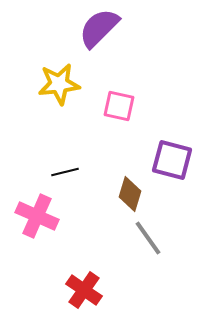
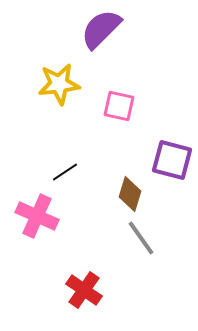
purple semicircle: moved 2 px right, 1 px down
black line: rotated 20 degrees counterclockwise
gray line: moved 7 px left
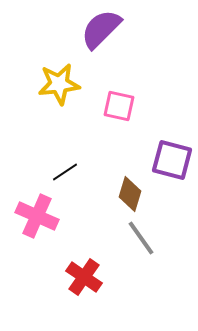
red cross: moved 13 px up
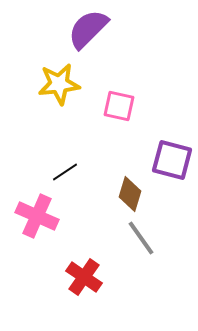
purple semicircle: moved 13 px left
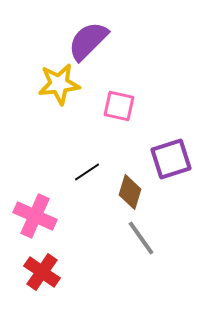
purple semicircle: moved 12 px down
purple square: moved 1 px left, 1 px up; rotated 33 degrees counterclockwise
black line: moved 22 px right
brown diamond: moved 2 px up
pink cross: moved 2 px left
red cross: moved 42 px left, 5 px up
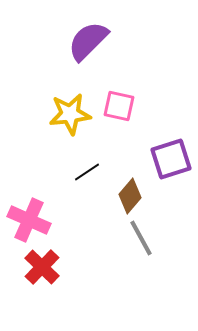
yellow star: moved 11 px right, 30 px down
brown diamond: moved 4 px down; rotated 24 degrees clockwise
pink cross: moved 6 px left, 4 px down
gray line: rotated 6 degrees clockwise
red cross: moved 5 px up; rotated 9 degrees clockwise
